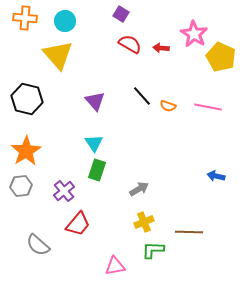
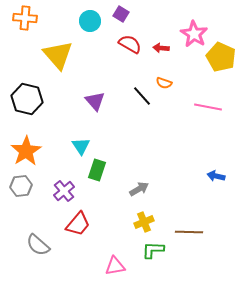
cyan circle: moved 25 px right
orange semicircle: moved 4 px left, 23 px up
cyan triangle: moved 13 px left, 3 px down
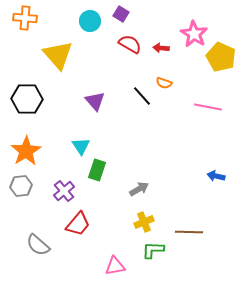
black hexagon: rotated 12 degrees counterclockwise
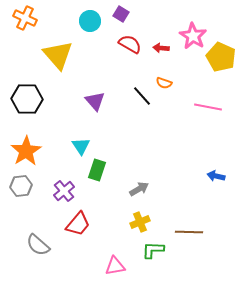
orange cross: rotated 20 degrees clockwise
pink star: moved 1 px left, 2 px down
yellow cross: moved 4 px left
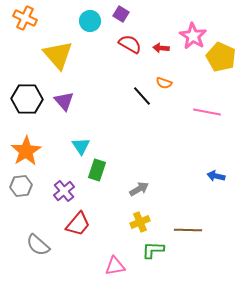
purple triangle: moved 31 px left
pink line: moved 1 px left, 5 px down
brown line: moved 1 px left, 2 px up
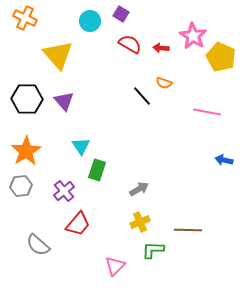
blue arrow: moved 8 px right, 16 px up
pink triangle: rotated 35 degrees counterclockwise
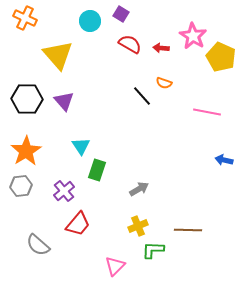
yellow cross: moved 2 px left, 4 px down
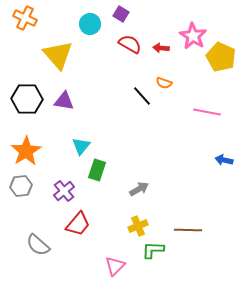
cyan circle: moved 3 px down
purple triangle: rotated 40 degrees counterclockwise
cyan triangle: rotated 12 degrees clockwise
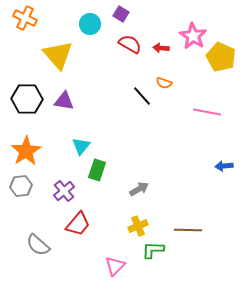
blue arrow: moved 6 px down; rotated 18 degrees counterclockwise
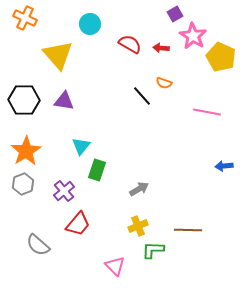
purple square: moved 54 px right; rotated 28 degrees clockwise
black hexagon: moved 3 px left, 1 px down
gray hexagon: moved 2 px right, 2 px up; rotated 15 degrees counterclockwise
pink triangle: rotated 30 degrees counterclockwise
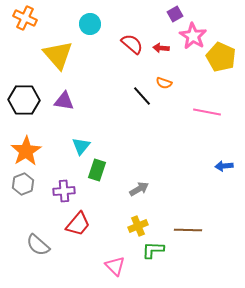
red semicircle: moved 2 px right; rotated 10 degrees clockwise
purple cross: rotated 35 degrees clockwise
